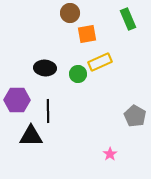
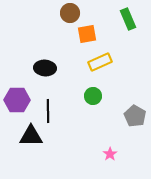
green circle: moved 15 px right, 22 px down
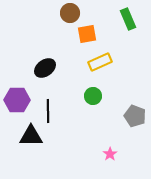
black ellipse: rotated 40 degrees counterclockwise
gray pentagon: rotated 10 degrees counterclockwise
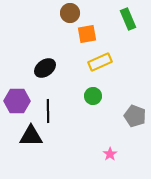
purple hexagon: moved 1 px down
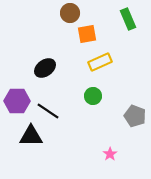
black line: rotated 55 degrees counterclockwise
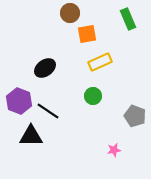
purple hexagon: moved 2 px right; rotated 20 degrees clockwise
pink star: moved 4 px right, 4 px up; rotated 24 degrees clockwise
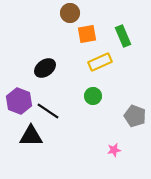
green rectangle: moved 5 px left, 17 px down
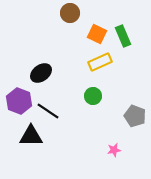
orange square: moved 10 px right; rotated 36 degrees clockwise
black ellipse: moved 4 px left, 5 px down
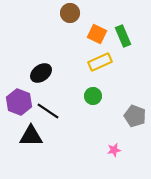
purple hexagon: moved 1 px down
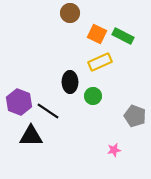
green rectangle: rotated 40 degrees counterclockwise
black ellipse: moved 29 px right, 9 px down; rotated 55 degrees counterclockwise
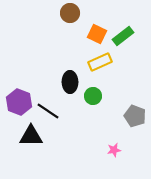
green rectangle: rotated 65 degrees counterclockwise
